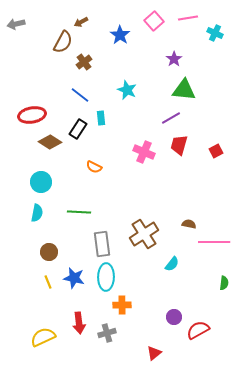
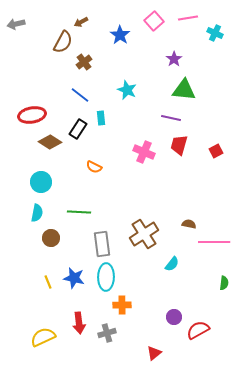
purple line at (171, 118): rotated 42 degrees clockwise
brown circle at (49, 252): moved 2 px right, 14 px up
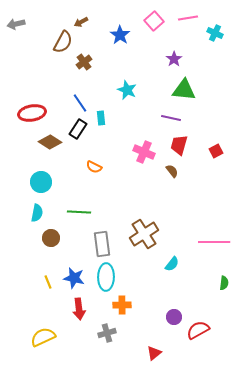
blue line at (80, 95): moved 8 px down; rotated 18 degrees clockwise
red ellipse at (32, 115): moved 2 px up
brown semicircle at (189, 224): moved 17 px left, 53 px up; rotated 40 degrees clockwise
red arrow at (79, 323): moved 14 px up
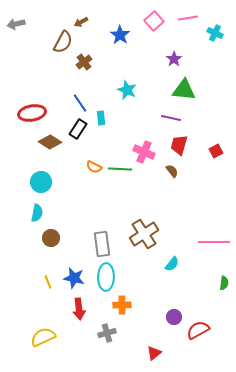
green line at (79, 212): moved 41 px right, 43 px up
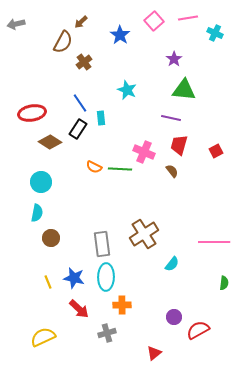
brown arrow at (81, 22): rotated 16 degrees counterclockwise
red arrow at (79, 309): rotated 40 degrees counterclockwise
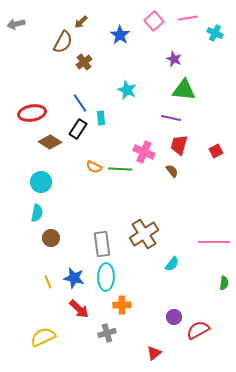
purple star at (174, 59): rotated 14 degrees counterclockwise
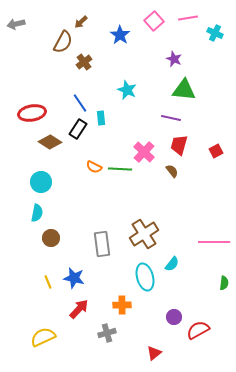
pink cross at (144, 152): rotated 20 degrees clockwise
cyan ellipse at (106, 277): moved 39 px right; rotated 16 degrees counterclockwise
red arrow at (79, 309): rotated 90 degrees counterclockwise
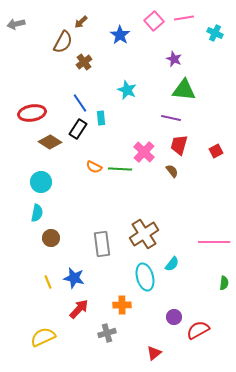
pink line at (188, 18): moved 4 px left
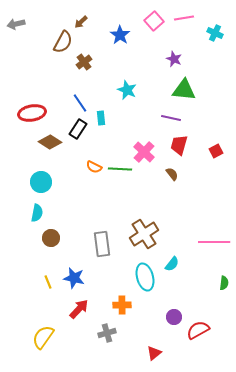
brown semicircle at (172, 171): moved 3 px down
yellow semicircle at (43, 337): rotated 30 degrees counterclockwise
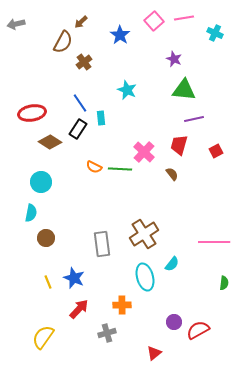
purple line at (171, 118): moved 23 px right, 1 px down; rotated 24 degrees counterclockwise
cyan semicircle at (37, 213): moved 6 px left
brown circle at (51, 238): moved 5 px left
blue star at (74, 278): rotated 10 degrees clockwise
purple circle at (174, 317): moved 5 px down
